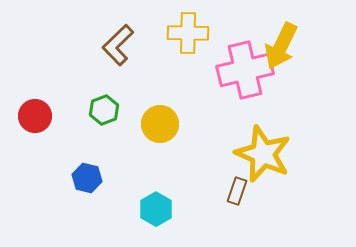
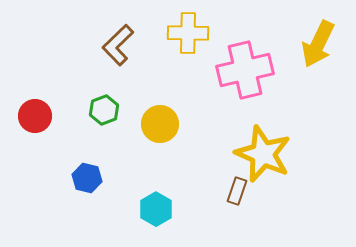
yellow arrow: moved 37 px right, 2 px up
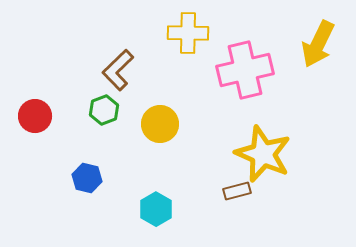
brown L-shape: moved 25 px down
brown rectangle: rotated 56 degrees clockwise
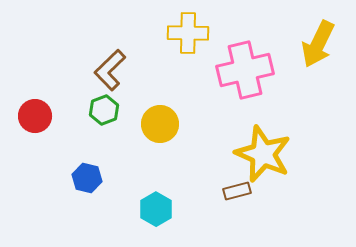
brown L-shape: moved 8 px left
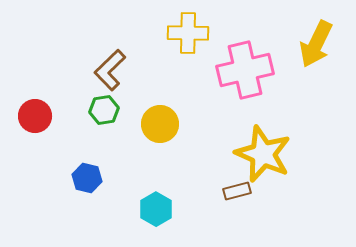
yellow arrow: moved 2 px left
green hexagon: rotated 12 degrees clockwise
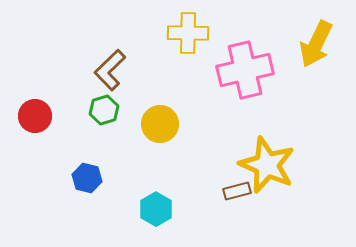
green hexagon: rotated 8 degrees counterclockwise
yellow star: moved 4 px right, 11 px down
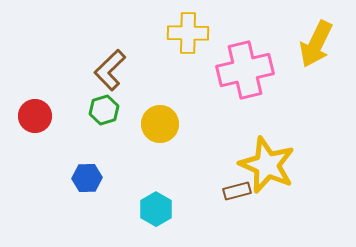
blue hexagon: rotated 16 degrees counterclockwise
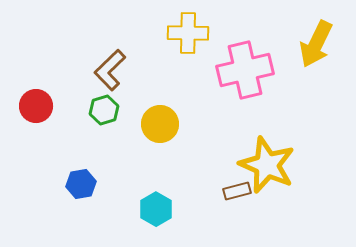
red circle: moved 1 px right, 10 px up
blue hexagon: moved 6 px left, 6 px down; rotated 8 degrees counterclockwise
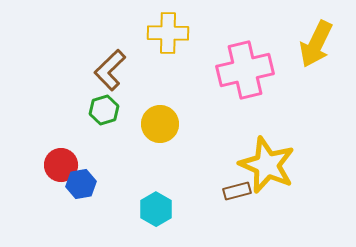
yellow cross: moved 20 px left
red circle: moved 25 px right, 59 px down
